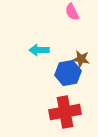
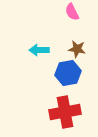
brown star: moved 4 px left, 10 px up
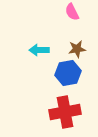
brown star: rotated 18 degrees counterclockwise
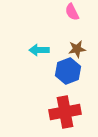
blue hexagon: moved 2 px up; rotated 10 degrees counterclockwise
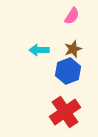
pink semicircle: moved 4 px down; rotated 120 degrees counterclockwise
brown star: moved 4 px left; rotated 12 degrees counterclockwise
red cross: rotated 24 degrees counterclockwise
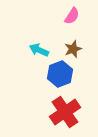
cyan arrow: rotated 24 degrees clockwise
blue hexagon: moved 8 px left, 3 px down
